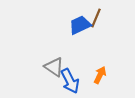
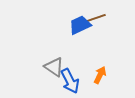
brown line: rotated 48 degrees clockwise
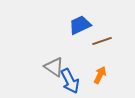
brown line: moved 6 px right, 23 px down
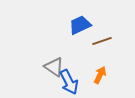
blue arrow: moved 1 px left, 1 px down
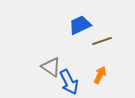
gray triangle: moved 3 px left
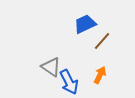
blue trapezoid: moved 5 px right, 1 px up
brown line: rotated 30 degrees counterclockwise
